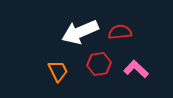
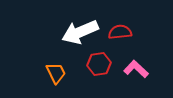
orange trapezoid: moved 2 px left, 2 px down
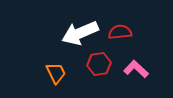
white arrow: moved 1 px down
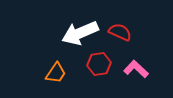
red semicircle: rotated 30 degrees clockwise
orange trapezoid: rotated 60 degrees clockwise
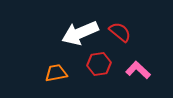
red semicircle: rotated 15 degrees clockwise
pink L-shape: moved 2 px right, 1 px down
orange trapezoid: rotated 135 degrees counterclockwise
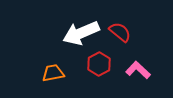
white arrow: moved 1 px right
red hexagon: rotated 20 degrees counterclockwise
orange trapezoid: moved 3 px left
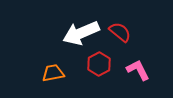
pink L-shape: rotated 20 degrees clockwise
